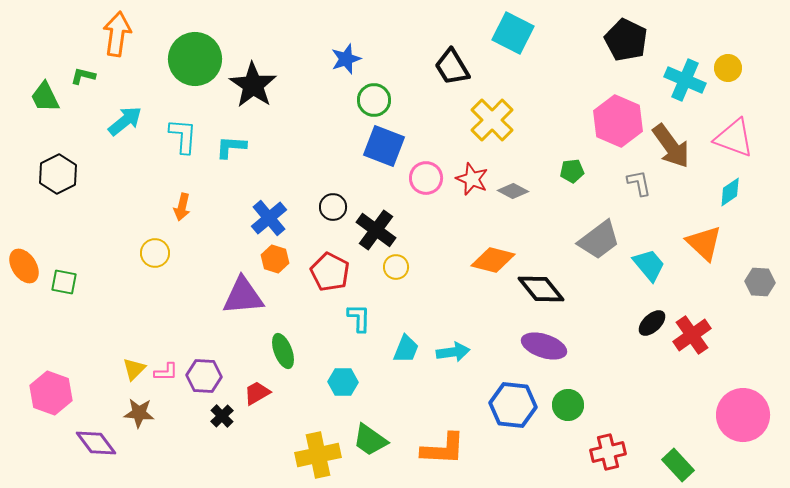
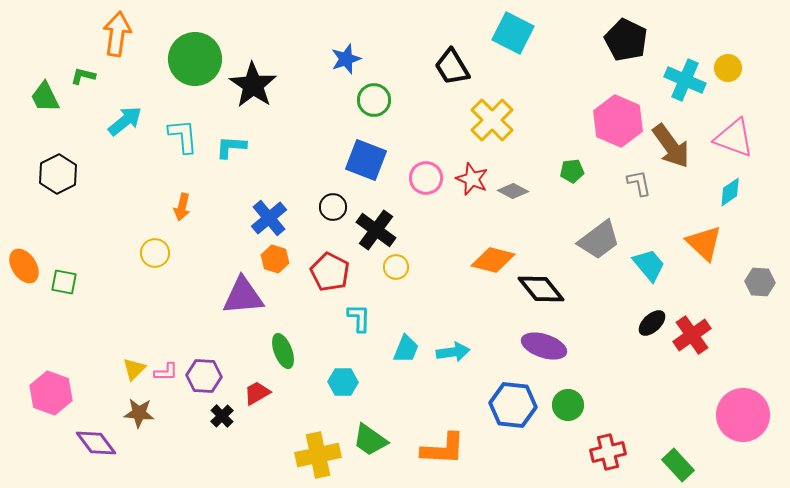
cyan L-shape at (183, 136): rotated 9 degrees counterclockwise
blue square at (384, 146): moved 18 px left, 14 px down
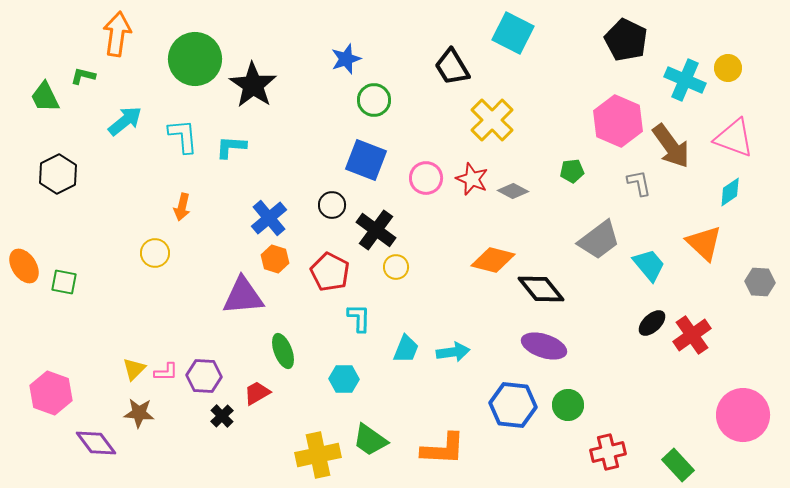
black circle at (333, 207): moved 1 px left, 2 px up
cyan hexagon at (343, 382): moved 1 px right, 3 px up
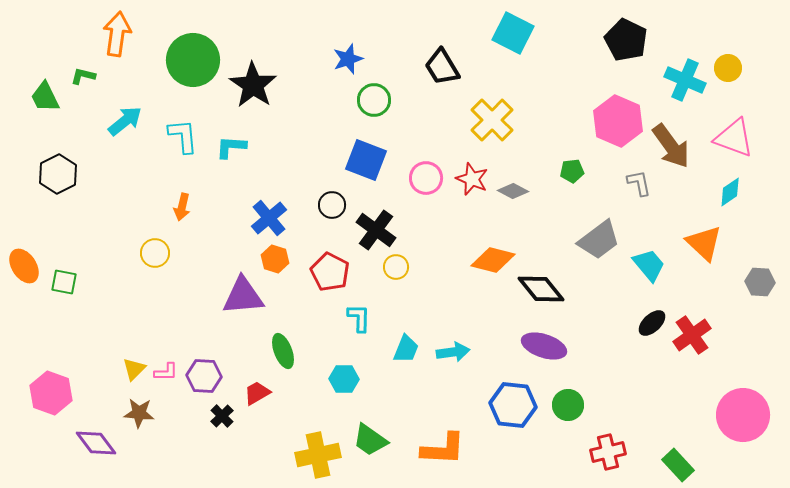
green circle at (195, 59): moved 2 px left, 1 px down
blue star at (346, 59): moved 2 px right
black trapezoid at (452, 67): moved 10 px left
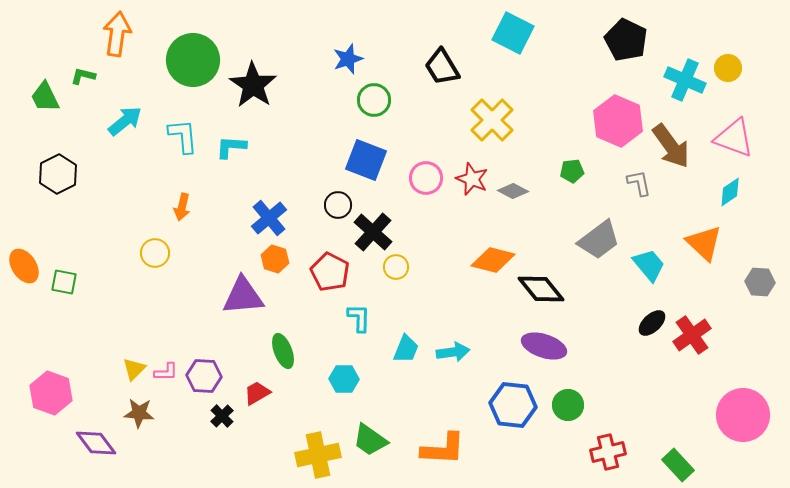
black circle at (332, 205): moved 6 px right
black cross at (376, 230): moved 3 px left, 2 px down; rotated 6 degrees clockwise
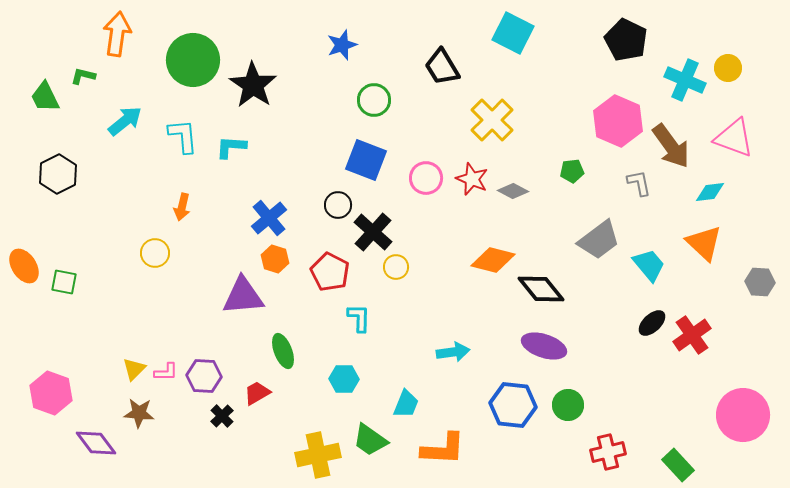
blue star at (348, 59): moved 6 px left, 14 px up
cyan diamond at (730, 192): moved 20 px left; rotated 28 degrees clockwise
cyan trapezoid at (406, 349): moved 55 px down
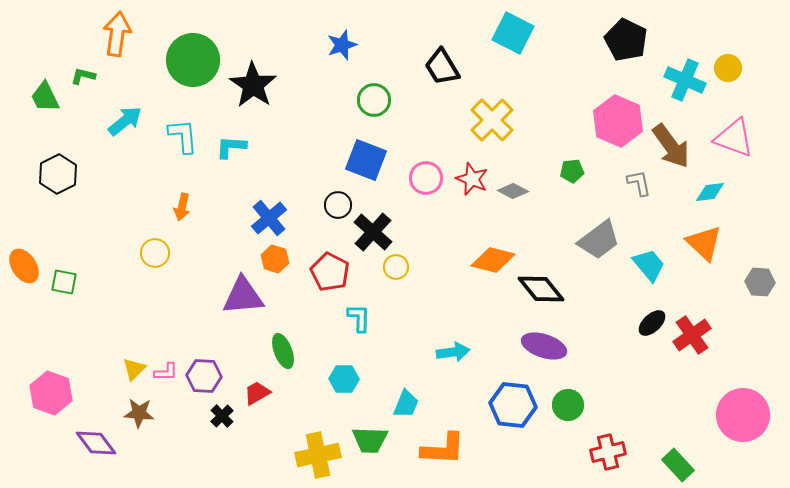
green trapezoid at (370, 440): rotated 33 degrees counterclockwise
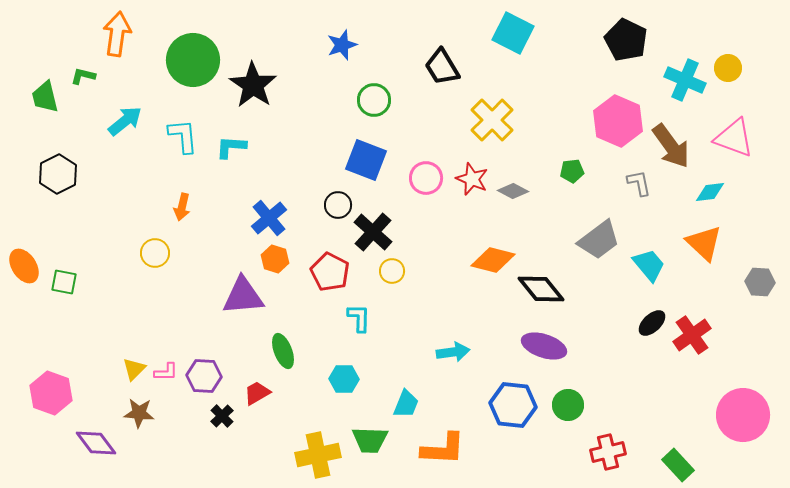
green trapezoid at (45, 97): rotated 12 degrees clockwise
yellow circle at (396, 267): moved 4 px left, 4 px down
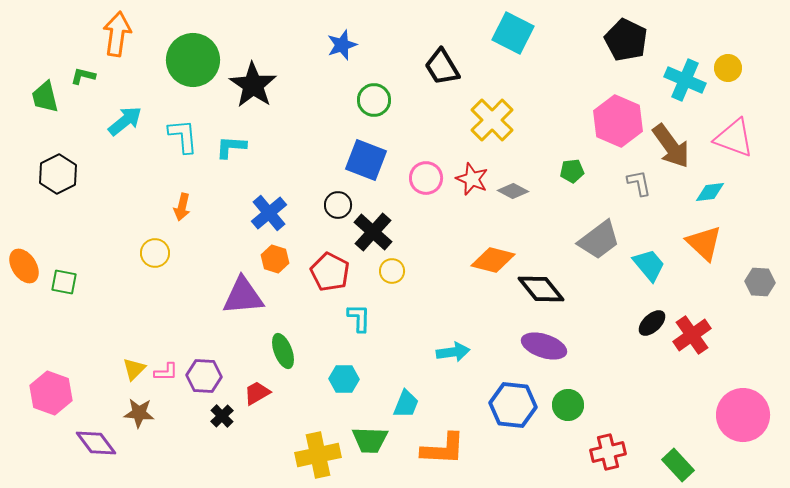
blue cross at (269, 218): moved 5 px up
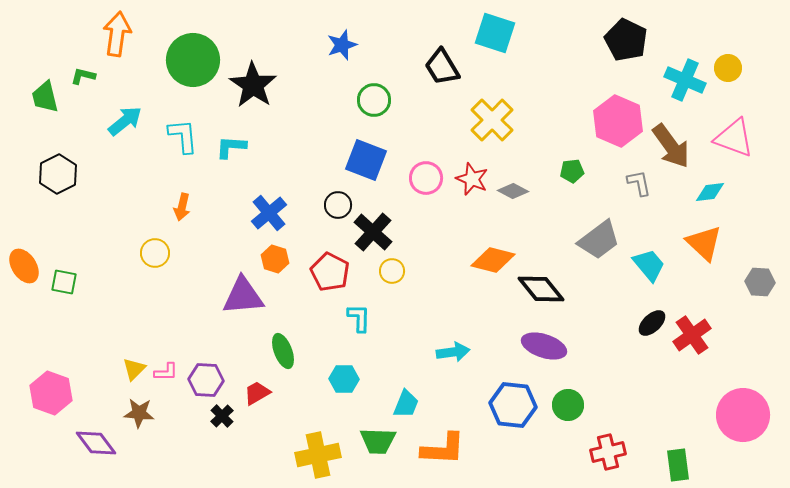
cyan square at (513, 33): moved 18 px left; rotated 9 degrees counterclockwise
purple hexagon at (204, 376): moved 2 px right, 4 px down
green trapezoid at (370, 440): moved 8 px right, 1 px down
green rectangle at (678, 465): rotated 36 degrees clockwise
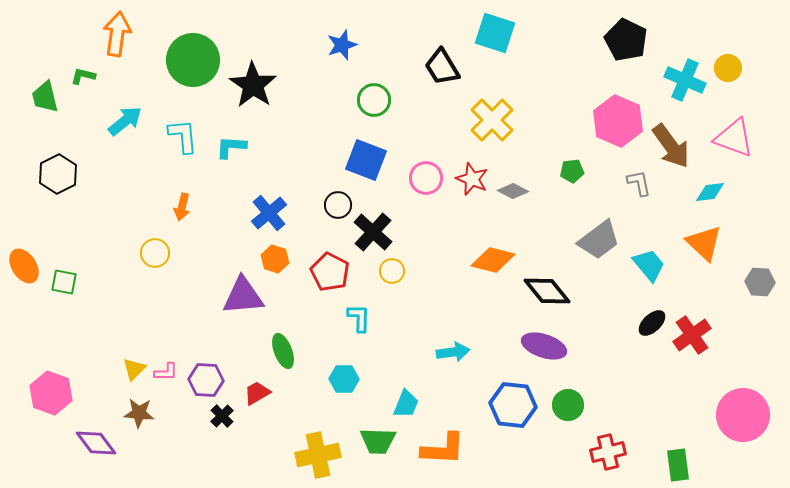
black diamond at (541, 289): moved 6 px right, 2 px down
